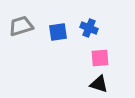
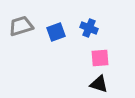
blue square: moved 2 px left; rotated 12 degrees counterclockwise
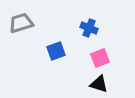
gray trapezoid: moved 3 px up
blue square: moved 19 px down
pink square: rotated 18 degrees counterclockwise
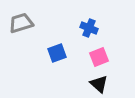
blue square: moved 1 px right, 2 px down
pink square: moved 1 px left, 1 px up
black triangle: rotated 24 degrees clockwise
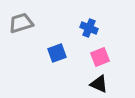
pink square: moved 1 px right
black triangle: rotated 18 degrees counterclockwise
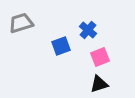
blue cross: moved 1 px left, 2 px down; rotated 18 degrees clockwise
blue square: moved 4 px right, 7 px up
black triangle: rotated 42 degrees counterclockwise
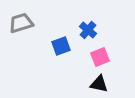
black triangle: rotated 30 degrees clockwise
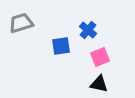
blue square: rotated 12 degrees clockwise
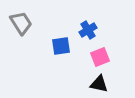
gray trapezoid: rotated 75 degrees clockwise
blue cross: rotated 18 degrees clockwise
